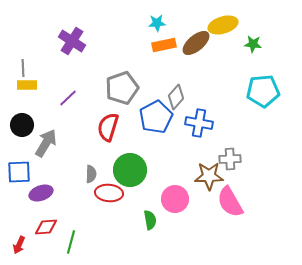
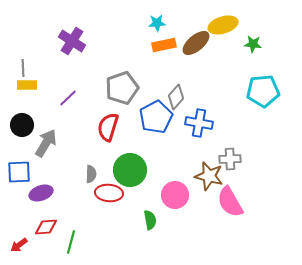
brown star: rotated 16 degrees clockwise
pink circle: moved 4 px up
red arrow: rotated 30 degrees clockwise
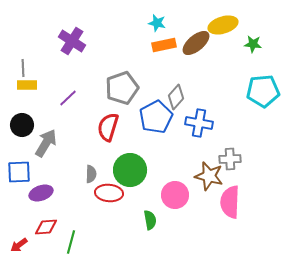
cyan star: rotated 18 degrees clockwise
pink semicircle: rotated 32 degrees clockwise
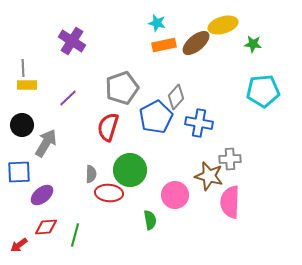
purple ellipse: moved 1 px right, 2 px down; rotated 20 degrees counterclockwise
green line: moved 4 px right, 7 px up
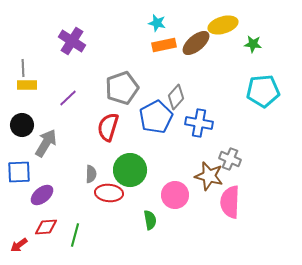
gray cross: rotated 25 degrees clockwise
